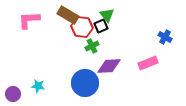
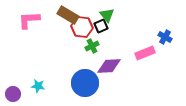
pink rectangle: moved 3 px left, 10 px up
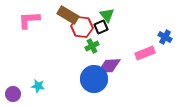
black square: moved 1 px down
blue circle: moved 9 px right, 4 px up
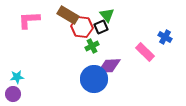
pink rectangle: moved 1 px up; rotated 66 degrees clockwise
cyan star: moved 21 px left, 9 px up; rotated 16 degrees counterclockwise
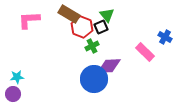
brown rectangle: moved 1 px right, 1 px up
red hexagon: rotated 15 degrees clockwise
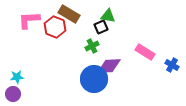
green triangle: moved 1 px right, 1 px down; rotated 42 degrees counterclockwise
red hexagon: moved 27 px left
blue cross: moved 7 px right, 28 px down
pink rectangle: rotated 12 degrees counterclockwise
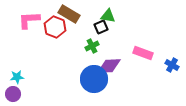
pink rectangle: moved 2 px left, 1 px down; rotated 12 degrees counterclockwise
